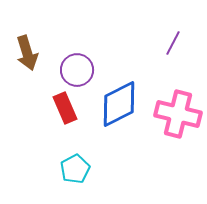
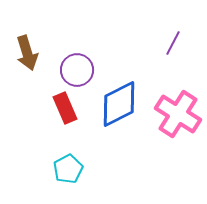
pink cross: rotated 18 degrees clockwise
cyan pentagon: moved 7 px left
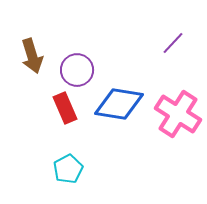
purple line: rotated 15 degrees clockwise
brown arrow: moved 5 px right, 3 px down
blue diamond: rotated 36 degrees clockwise
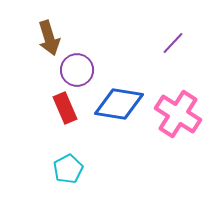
brown arrow: moved 17 px right, 18 px up
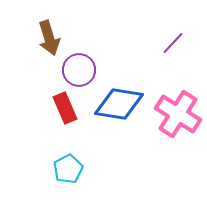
purple circle: moved 2 px right
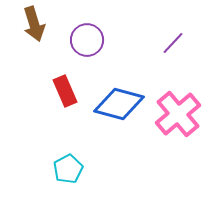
brown arrow: moved 15 px left, 14 px up
purple circle: moved 8 px right, 30 px up
blue diamond: rotated 6 degrees clockwise
red rectangle: moved 17 px up
pink cross: rotated 18 degrees clockwise
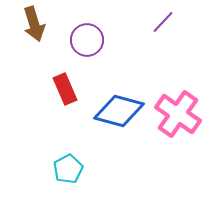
purple line: moved 10 px left, 21 px up
red rectangle: moved 2 px up
blue diamond: moved 7 px down
pink cross: rotated 15 degrees counterclockwise
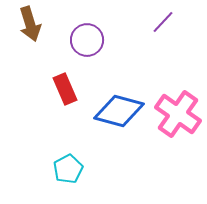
brown arrow: moved 4 px left
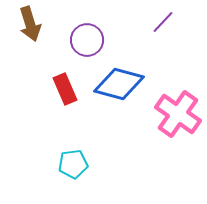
blue diamond: moved 27 px up
cyan pentagon: moved 5 px right, 5 px up; rotated 20 degrees clockwise
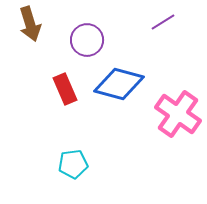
purple line: rotated 15 degrees clockwise
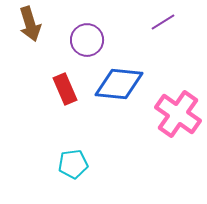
blue diamond: rotated 9 degrees counterclockwise
